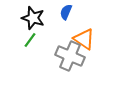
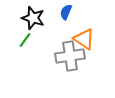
green line: moved 5 px left
gray cross: rotated 32 degrees counterclockwise
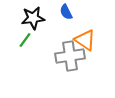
blue semicircle: rotated 49 degrees counterclockwise
black star: rotated 25 degrees counterclockwise
orange triangle: moved 1 px right, 1 px down
